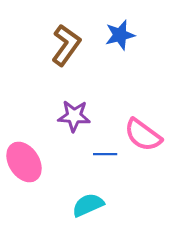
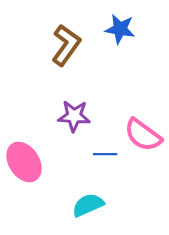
blue star: moved 6 px up; rotated 24 degrees clockwise
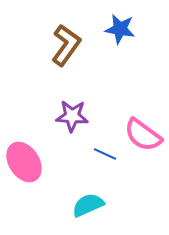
purple star: moved 2 px left
blue line: rotated 25 degrees clockwise
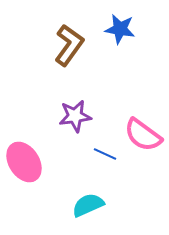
brown L-shape: moved 3 px right
purple star: moved 3 px right; rotated 12 degrees counterclockwise
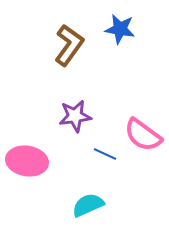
pink ellipse: moved 3 px right, 1 px up; rotated 48 degrees counterclockwise
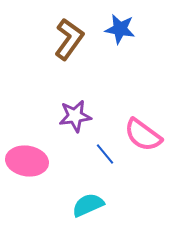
brown L-shape: moved 6 px up
blue line: rotated 25 degrees clockwise
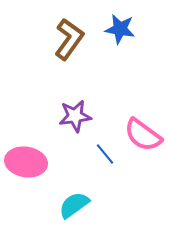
pink ellipse: moved 1 px left, 1 px down
cyan semicircle: moved 14 px left; rotated 12 degrees counterclockwise
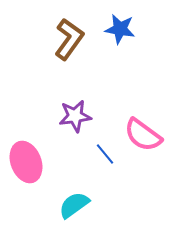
pink ellipse: rotated 60 degrees clockwise
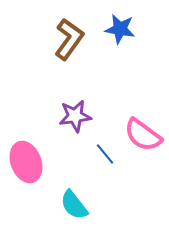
cyan semicircle: rotated 92 degrees counterclockwise
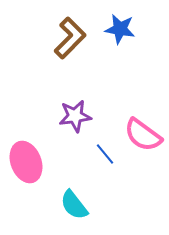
brown L-shape: moved 1 px right, 1 px up; rotated 9 degrees clockwise
